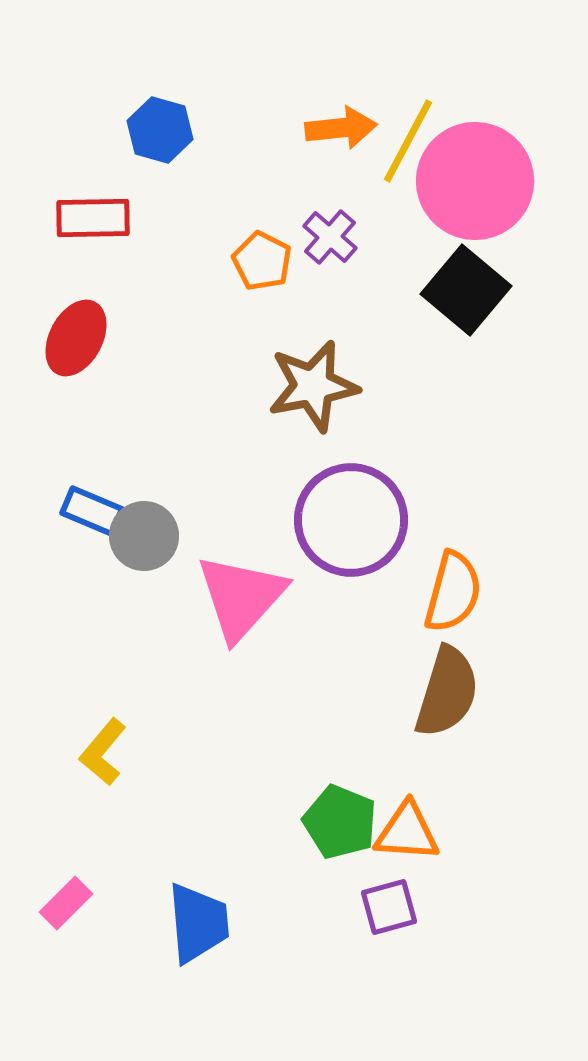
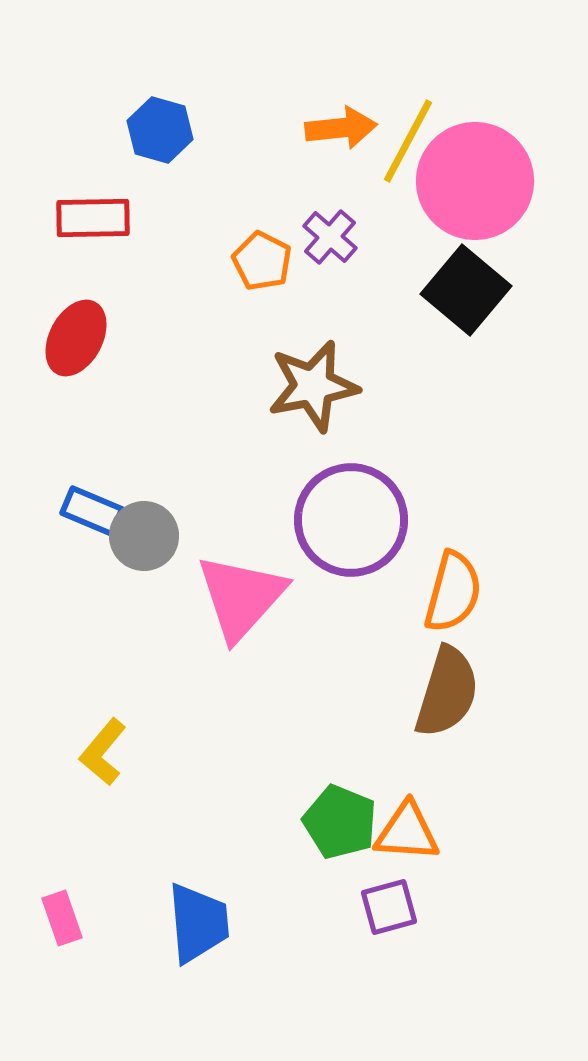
pink rectangle: moved 4 px left, 15 px down; rotated 64 degrees counterclockwise
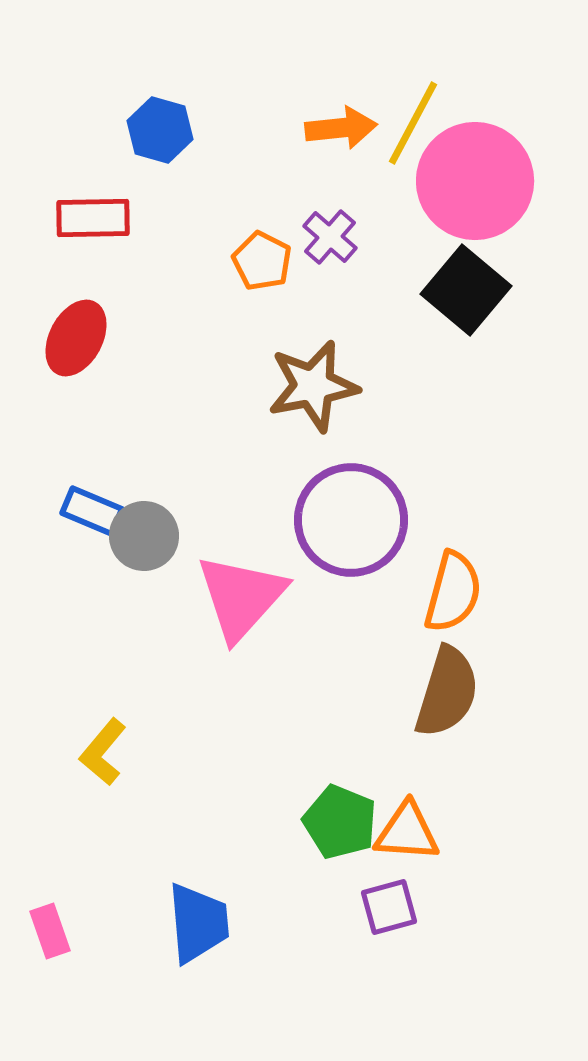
yellow line: moved 5 px right, 18 px up
pink rectangle: moved 12 px left, 13 px down
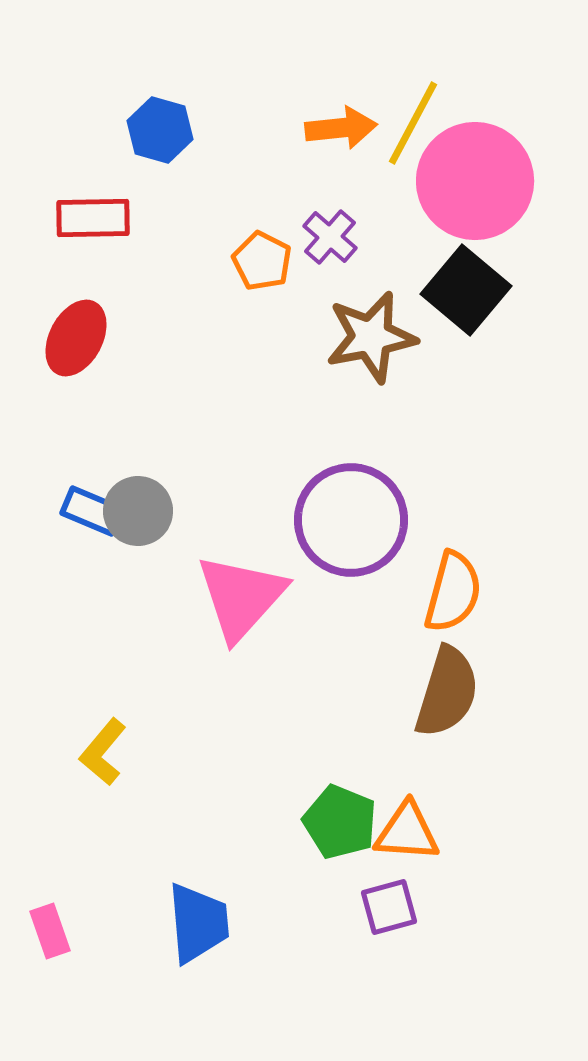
brown star: moved 58 px right, 49 px up
gray circle: moved 6 px left, 25 px up
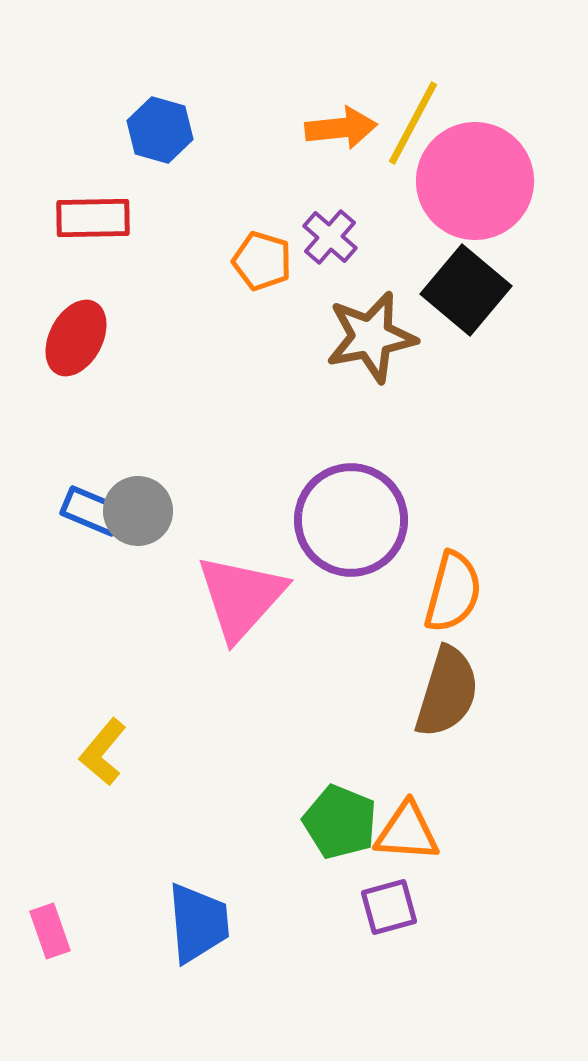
orange pentagon: rotated 10 degrees counterclockwise
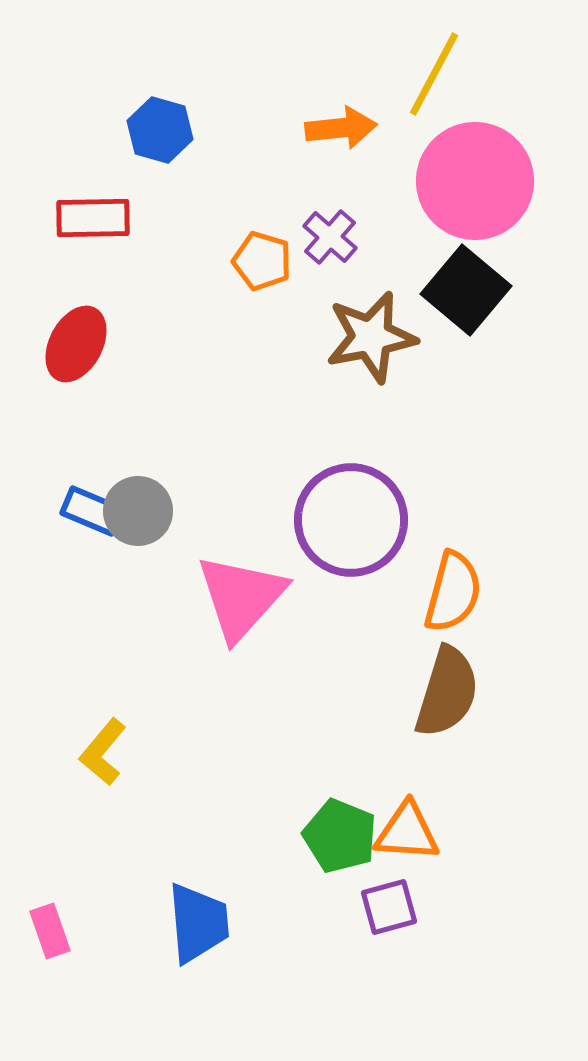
yellow line: moved 21 px right, 49 px up
red ellipse: moved 6 px down
green pentagon: moved 14 px down
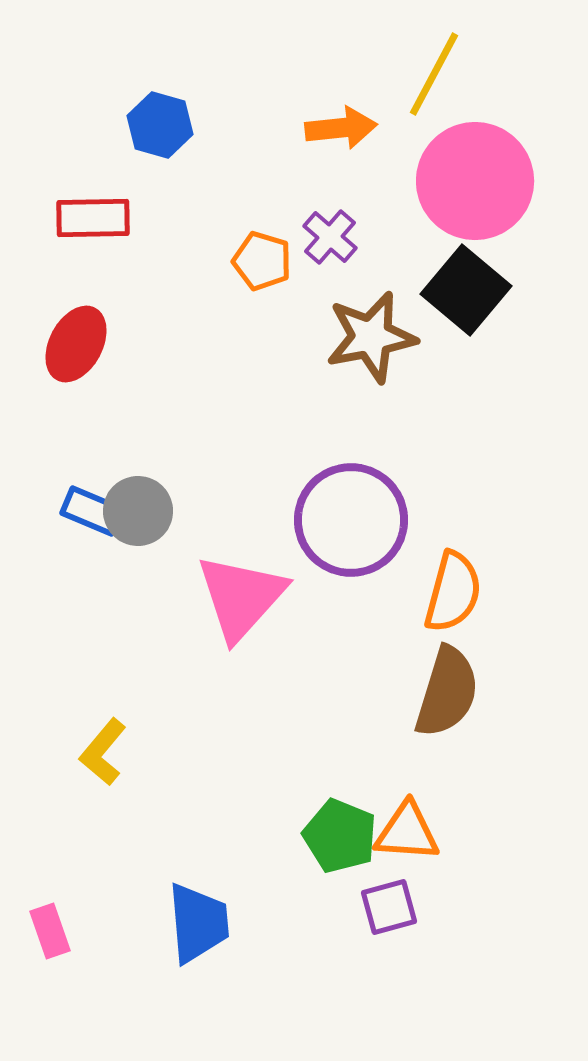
blue hexagon: moved 5 px up
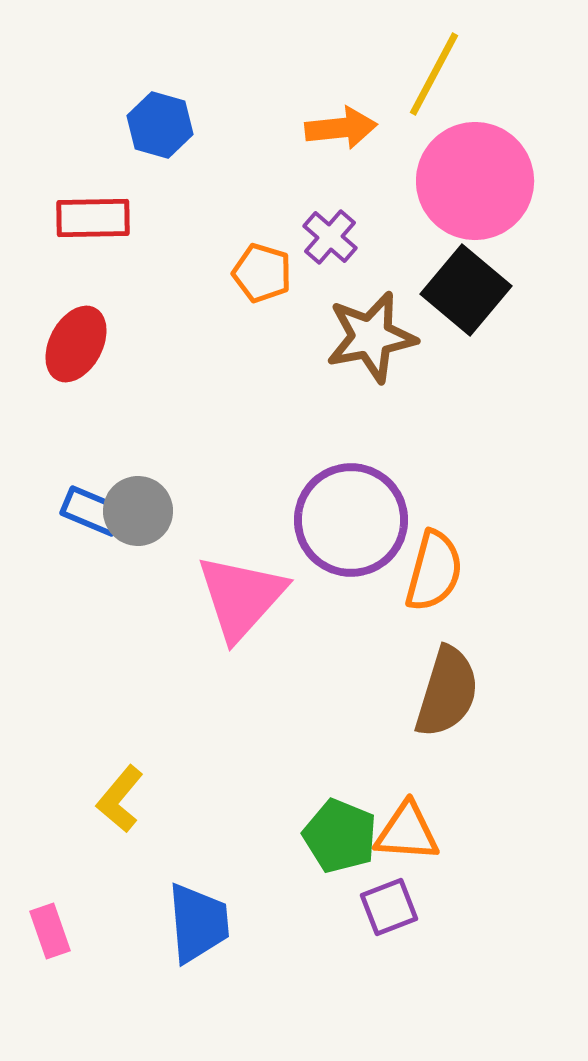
orange pentagon: moved 12 px down
orange semicircle: moved 19 px left, 21 px up
yellow L-shape: moved 17 px right, 47 px down
purple square: rotated 6 degrees counterclockwise
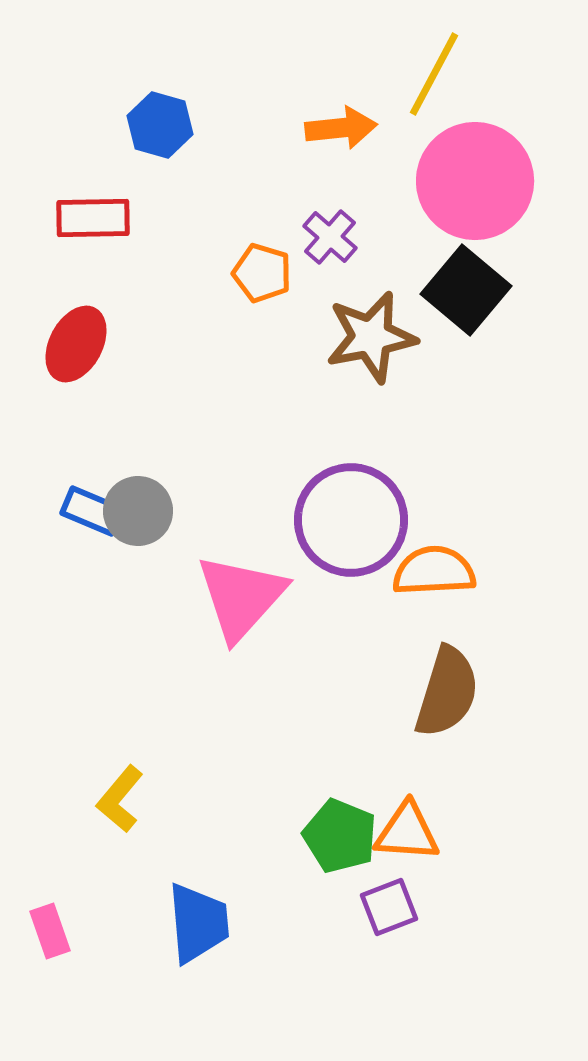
orange semicircle: rotated 108 degrees counterclockwise
